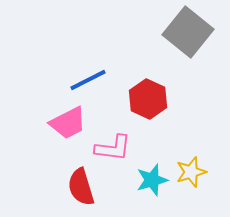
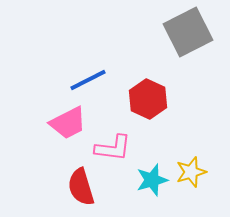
gray square: rotated 24 degrees clockwise
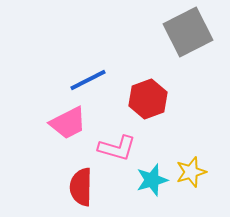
red hexagon: rotated 15 degrees clockwise
pink L-shape: moved 4 px right; rotated 9 degrees clockwise
red semicircle: rotated 18 degrees clockwise
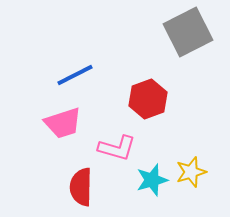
blue line: moved 13 px left, 5 px up
pink trapezoid: moved 5 px left; rotated 9 degrees clockwise
